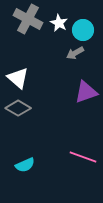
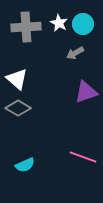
gray cross: moved 2 px left, 8 px down; rotated 32 degrees counterclockwise
cyan circle: moved 6 px up
white triangle: moved 1 px left, 1 px down
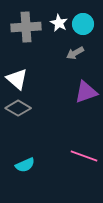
pink line: moved 1 px right, 1 px up
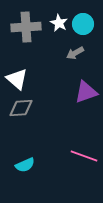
gray diamond: moved 3 px right; rotated 35 degrees counterclockwise
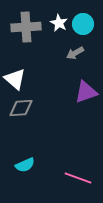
white triangle: moved 2 px left
pink line: moved 6 px left, 22 px down
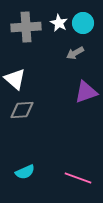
cyan circle: moved 1 px up
gray diamond: moved 1 px right, 2 px down
cyan semicircle: moved 7 px down
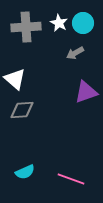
pink line: moved 7 px left, 1 px down
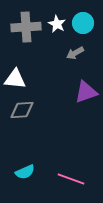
white star: moved 2 px left, 1 px down
white triangle: rotated 35 degrees counterclockwise
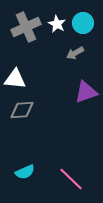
gray cross: rotated 20 degrees counterclockwise
pink line: rotated 24 degrees clockwise
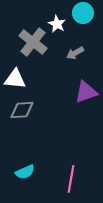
cyan circle: moved 10 px up
gray cross: moved 7 px right, 15 px down; rotated 28 degrees counterclockwise
pink line: rotated 56 degrees clockwise
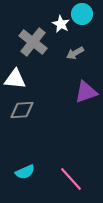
cyan circle: moved 1 px left, 1 px down
white star: moved 4 px right
pink line: rotated 52 degrees counterclockwise
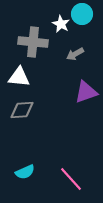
gray cross: rotated 32 degrees counterclockwise
gray arrow: moved 1 px down
white triangle: moved 4 px right, 2 px up
